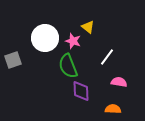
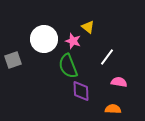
white circle: moved 1 px left, 1 px down
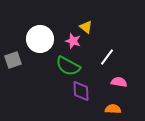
yellow triangle: moved 2 px left
white circle: moved 4 px left
green semicircle: rotated 40 degrees counterclockwise
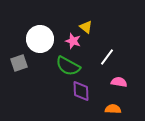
gray square: moved 6 px right, 3 px down
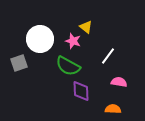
white line: moved 1 px right, 1 px up
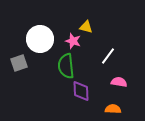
yellow triangle: rotated 24 degrees counterclockwise
green semicircle: moved 2 px left; rotated 55 degrees clockwise
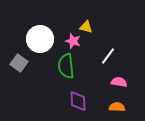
gray square: rotated 36 degrees counterclockwise
purple diamond: moved 3 px left, 10 px down
orange semicircle: moved 4 px right, 2 px up
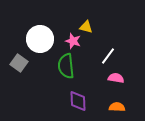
pink semicircle: moved 3 px left, 4 px up
